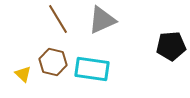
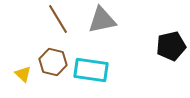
gray triangle: rotated 12 degrees clockwise
black pentagon: rotated 8 degrees counterclockwise
cyan rectangle: moved 1 px left, 1 px down
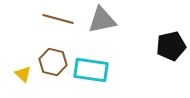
brown line: rotated 44 degrees counterclockwise
